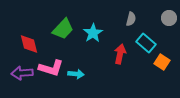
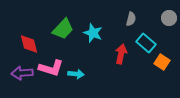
cyan star: rotated 18 degrees counterclockwise
red arrow: moved 1 px right
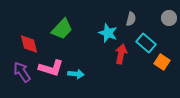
green trapezoid: moved 1 px left
cyan star: moved 15 px right
purple arrow: moved 1 px up; rotated 60 degrees clockwise
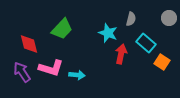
cyan arrow: moved 1 px right, 1 px down
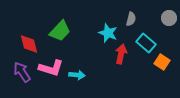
green trapezoid: moved 2 px left, 2 px down
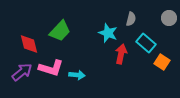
purple arrow: rotated 85 degrees clockwise
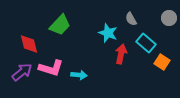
gray semicircle: rotated 136 degrees clockwise
green trapezoid: moved 6 px up
cyan arrow: moved 2 px right
